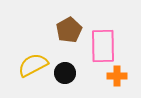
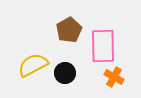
orange cross: moved 3 px left, 1 px down; rotated 30 degrees clockwise
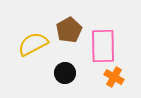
yellow semicircle: moved 21 px up
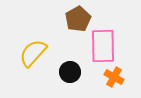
brown pentagon: moved 9 px right, 11 px up
yellow semicircle: moved 9 px down; rotated 20 degrees counterclockwise
black circle: moved 5 px right, 1 px up
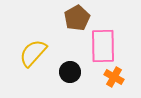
brown pentagon: moved 1 px left, 1 px up
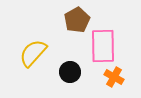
brown pentagon: moved 2 px down
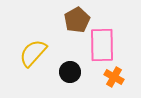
pink rectangle: moved 1 px left, 1 px up
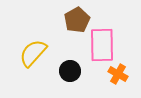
black circle: moved 1 px up
orange cross: moved 4 px right, 3 px up
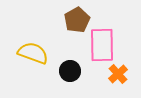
yellow semicircle: rotated 68 degrees clockwise
orange cross: rotated 18 degrees clockwise
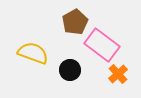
brown pentagon: moved 2 px left, 2 px down
pink rectangle: rotated 52 degrees counterclockwise
black circle: moved 1 px up
